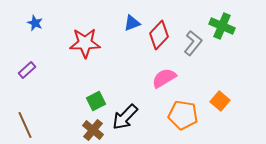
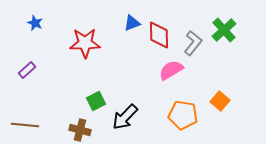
green cross: moved 2 px right, 4 px down; rotated 25 degrees clockwise
red diamond: rotated 44 degrees counterclockwise
pink semicircle: moved 7 px right, 8 px up
brown line: rotated 60 degrees counterclockwise
brown cross: moved 13 px left; rotated 25 degrees counterclockwise
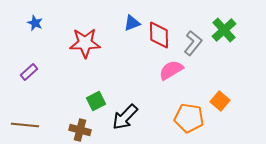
purple rectangle: moved 2 px right, 2 px down
orange pentagon: moved 6 px right, 3 px down
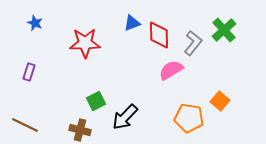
purple rectangle: rotated 30 degrees counterclockwise
brown line: rotated 20 degrees clockwise
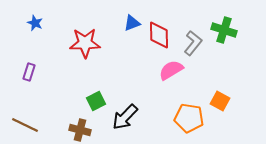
green cross: rotated 30 degrees counterclockwise
orange square: rotated 12 degrees counterclockwise
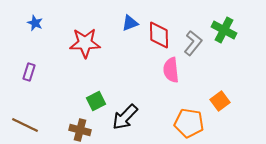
blue triangle: moved 2 px left
green cross: rotated 10 degrees clockwise
pink semicircle: rotated 65 degrees counterclockwise
orange square: rotated 24 degrees clockwise
orange pentagon: moved 5 px down
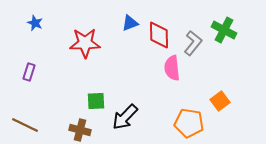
pink semicircle: moved 1 px right, 2 px up
green square: rotated 24 degrees clockwise
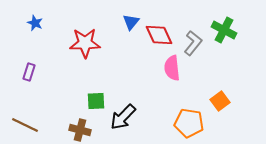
blue triangle: moved 1 px right, 1 px up; rotated 30 degrees counterclockwise
red diamond: rotated 24 degrees counterclockwise
black arrow: moved 2 px left
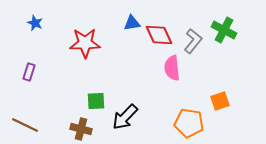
blue triangle: moved 1 px right, 1 px down; rotated 42 degrees clockwise
gray L-shape: moved 2 px up
orange square: rotated 18 degrees clockwise
black arrow: moved 2 px right
brown cross: moved 1 px right, 1 px up
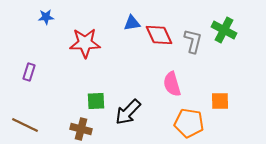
blue star: moved 11 px right, 6 px up; rotated 28 degrees counterclockwise
gray L-shape: rotated 25 degrees counterclockwise
pink semicircle: moved 16 px down; rotated 10 degrees counterclockwise
orange square: rotated 18 degrees clockwise
black arrow: moved 3 px right, 5 px up
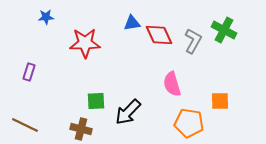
gray L-shape: rotated 15 degrees clockwise
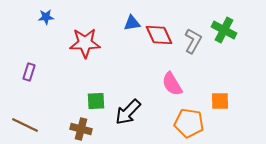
pink semicircle: rotated 15 degrees counterclockwise
